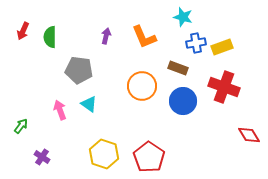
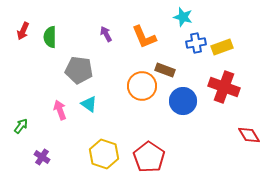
purple arrow: moved 2 px up; rotated 42 degrees counterclockwise
brown rectangle: moved 13 px left, 2 px down
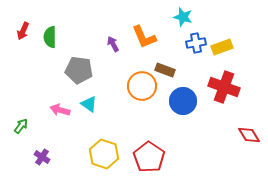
purple arrow: moved 7 px right, 10 px down
pink arrow: rotated 54 degrees counterclockwise
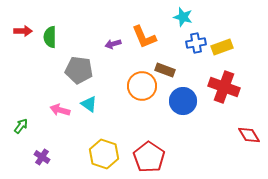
red arrow: rotated 114 degrees counterclockwise
purple arrow: rotated 77 degrees counterclockwise
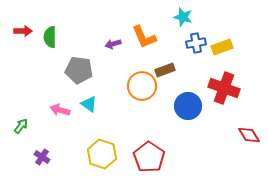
brown rectangle: rotated 42 degrees counterclockwise
red cross: moved 1 px down
blue circle: moved 5 px right, 5 px down
yellow hexagon: moved 2 px left
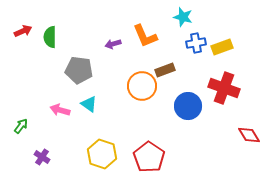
red arrow: rotated 24 degrees counterclockwise
orange L-shape: moved 1 px right, 1 px up
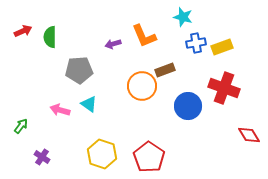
orange L-shape: moved 1 px left
gray pentagon: rotated 12 degrees counterclockwise
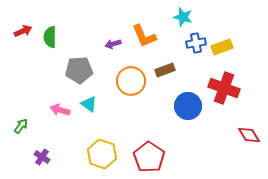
orange circle: moved 11 px left, 5 px up
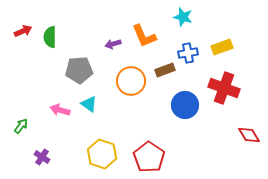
blue cross: moved 8 px left, 10 px down
blue circle: moved 3 px left, 1 px up
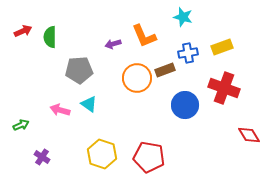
orange circle: moved 6 px right, 3 px up
green arrow: moved 1 px up; rotated 28 degrees clockwise
red pentagon: rotated 24 degrees counterclockwise
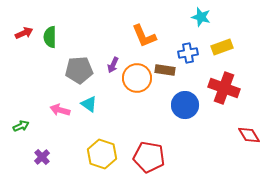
cyan star: moved 18 px right
red arrow: moved 1 px right, 2 px down
purple arrow: moved 21 px down; rotated 49 degrees counterclockwise
brown rectangle: rotated 30 degrees clockwise
green arrow: moved 1 px down
purple cross: rotated 14 degrees clockwise
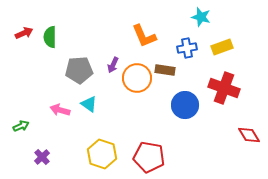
blue cross: moved 1 px left, 5 px up
